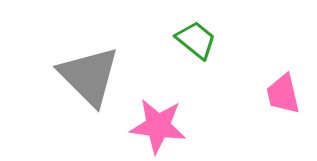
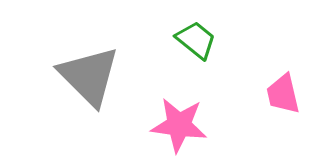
pink star: moved 21 px right, 1 px up
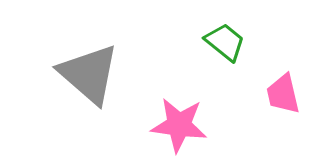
green trapezoid: moved 29 px right, 2 px down
gray triangle: moved 2 px up; rotated 4 degrees counterclockwise
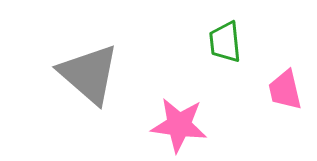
green trapezoid: rotated 135 degrees counterclockwise
pink trapezoid: moved 2 px right, 4 px up
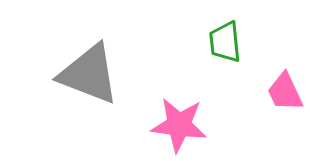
gray triangle: rotated 20 degrees counterclockwise
pink trapezoid: moved 2 px down; rotated 12 degrees counterclockwise
